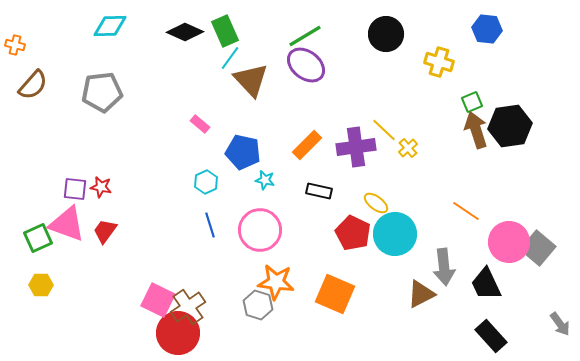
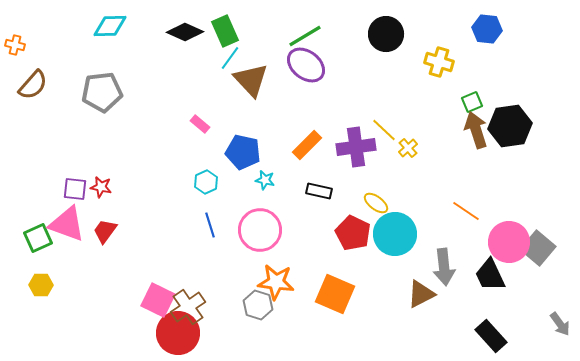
black trapezoid at (486, 284): moved 4 px right, 9 px up
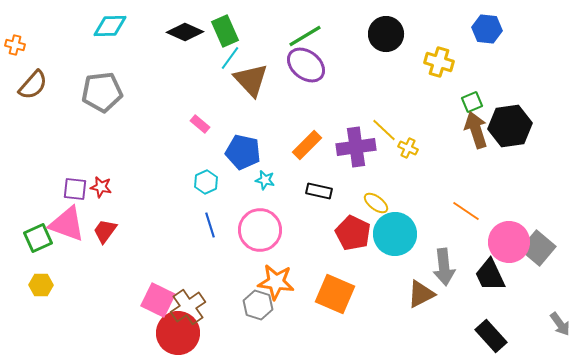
yellow cross at (408, 148): rotated 24 degrees counterclockwise
